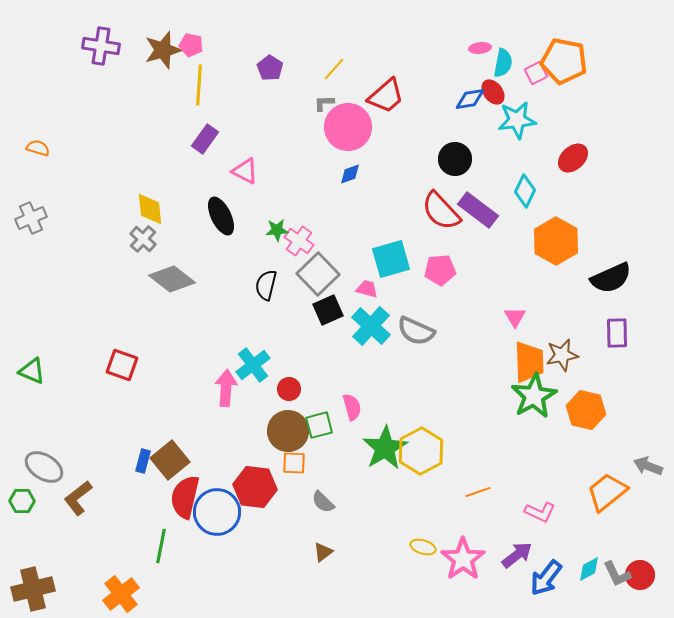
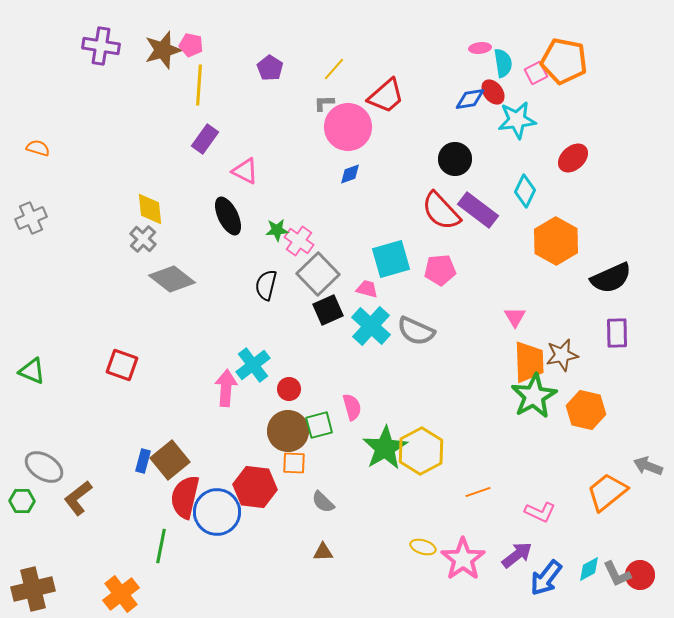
cyan semicircle at (503, 63): rotated 20 degrees counterclockwise
black ellipse at (221, 216): moved 7 px right
brown triangle at (323, 552): rotated 35 degrees clockwise
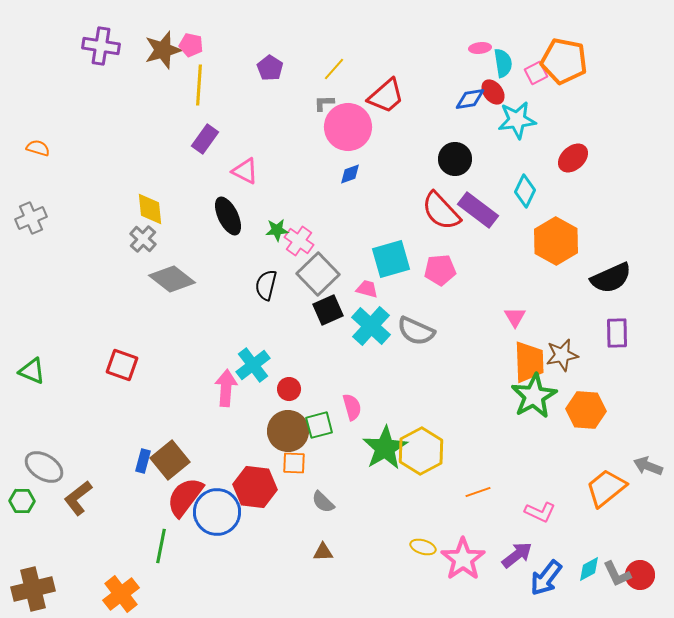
orange hexagon at (586, 410): rotated 9 degrees counterclockwise
orange trapezoid at (607, 492): moved 1 px left, 4 px up
red semicircle at (185, 497): rotated 24 degrees clockwise
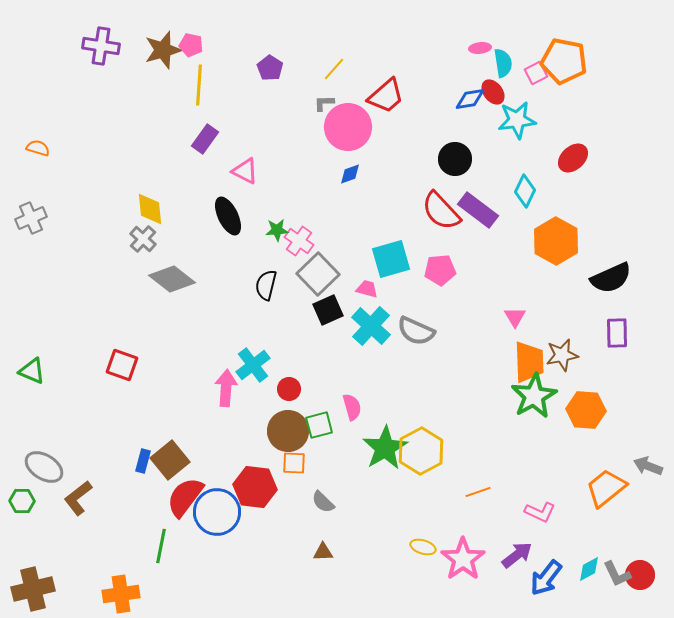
orange cross at (121, 594): rotated 30 degrees clockwise
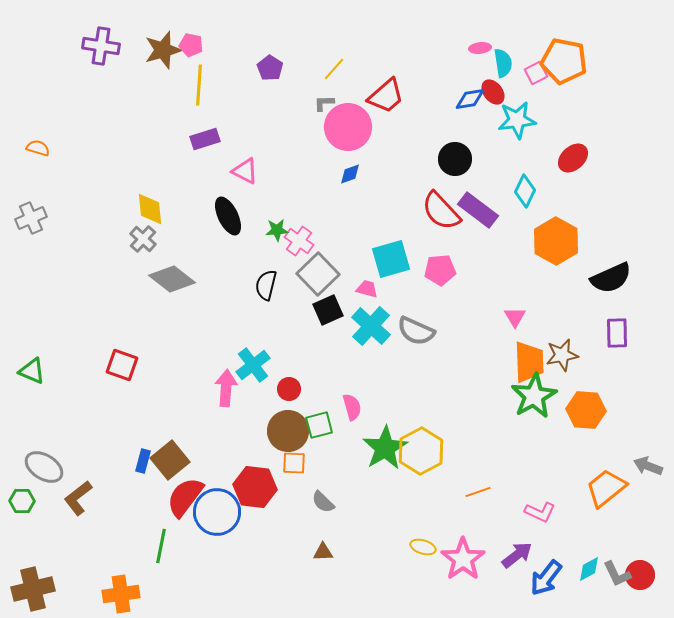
purple rectangle at (205, 139): rotated 36 degrees clockwise
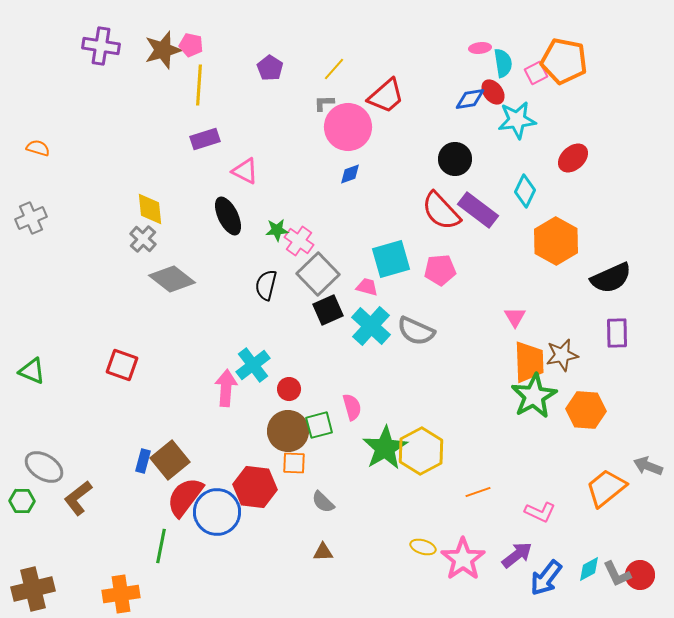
pink trapezoid at (367, 289): moved 2 px up
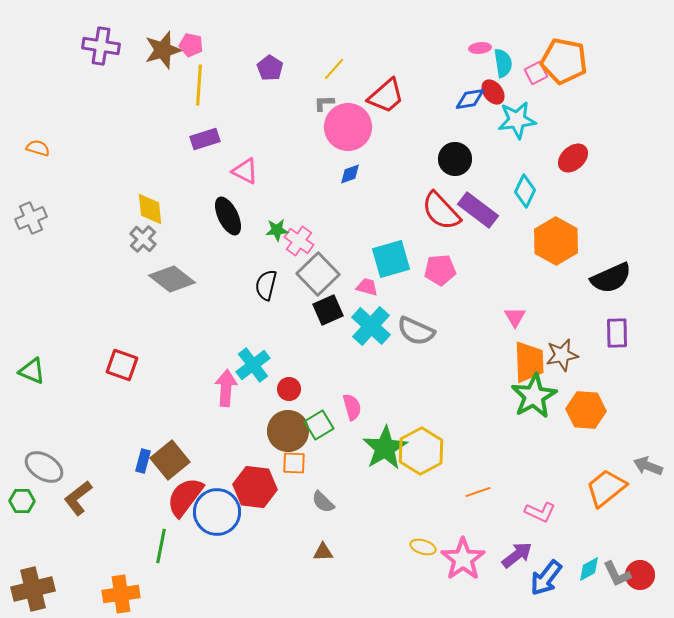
green square at (319, 425): rotated 16 degrees counterclockwise
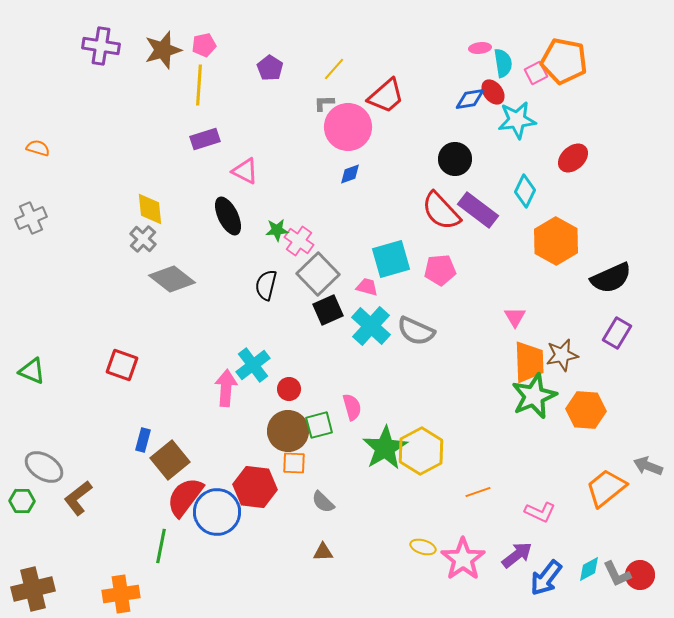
pink pentagon at (191, 45): moved 13 px right; rotated 25 degrees counterclockwise
purple rectangle at (617, 333): rotated 32 degrees clockwise
green star at (534, 396): rotated 6 degrees clockwise
green square at (319, 425): rotated 16 degrees clockwise
blue rectangle at (143, 461): moved 21 px up
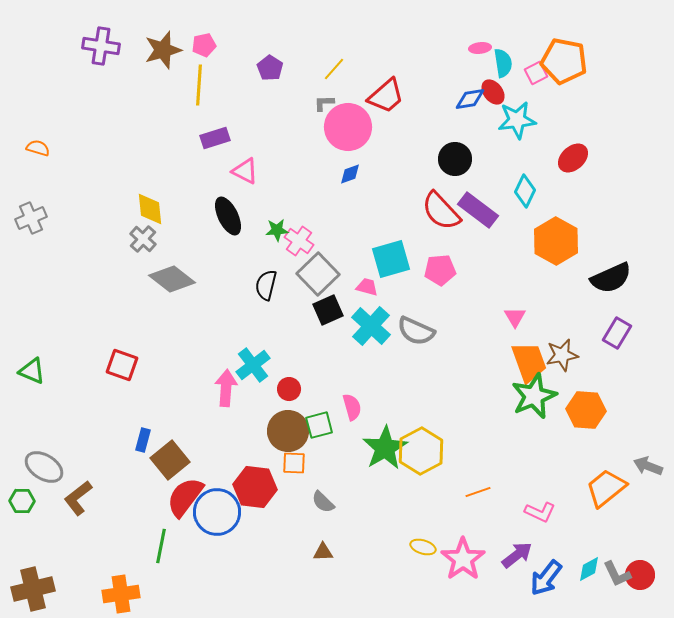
purple rectangle at (205, 139): moved 10 px right, 1 px up
orange trapezoid at (529, 362): rotated 18 degrees counterclockwise
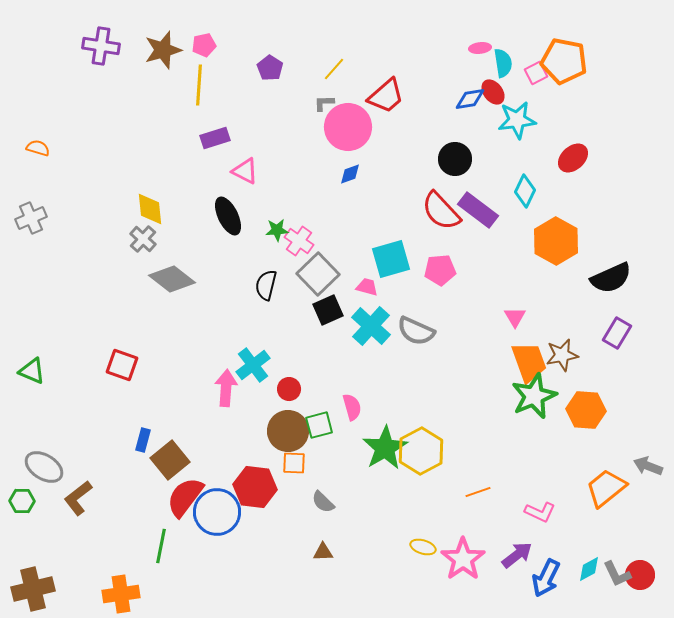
blue arrow at (546, 578): rotated 12 degrees counterclockwise
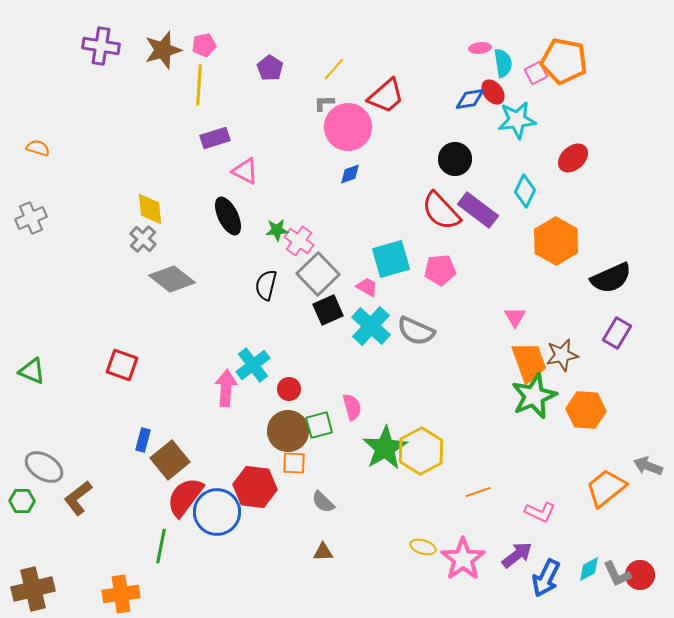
pink trapezoid at (367, 287): rotated 15 degrees clockwise
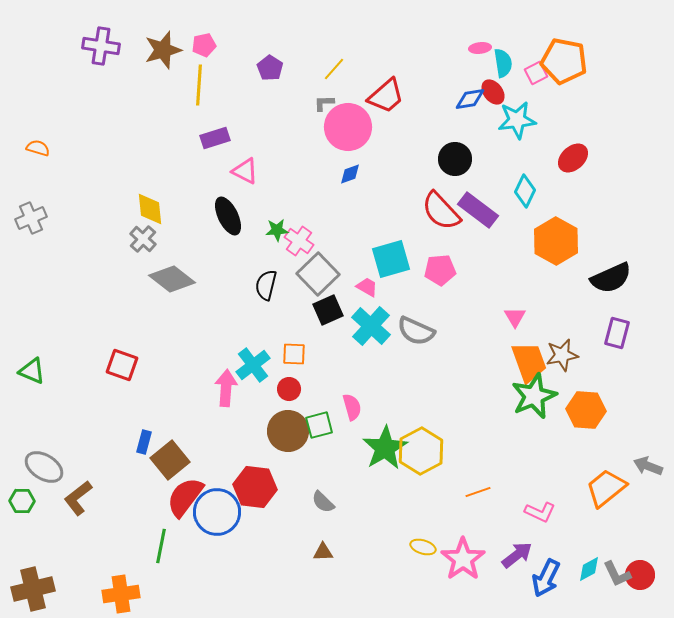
purple rectangle at (617, 333): rotated 16 degrees counterclockwise
blue rectangle at (143, 440): moved 1 px right, 2 px down
orange square at (294, 463): moved 109 px up
